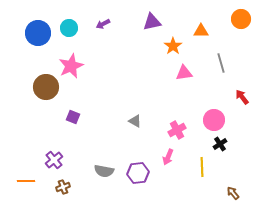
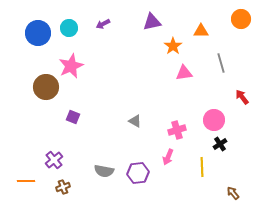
pink cross: rotated 12 degrees clockwise
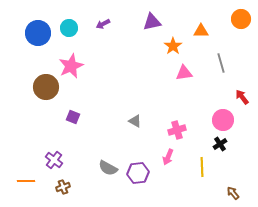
pink circle: moved 9 px right
purple cross: rotated 12 degrees counterclockwise
gray semicircle: moved 4 px right, 3 px up; rotated 18 degrees clockwise
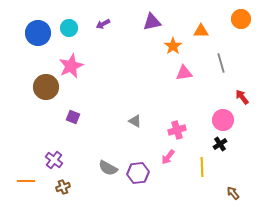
pink arrow: rotated 14 degrees clockwise
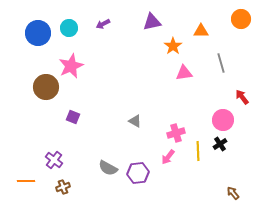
pink cross: moved 1 px left, 3 px down
yellow line: moved 4 px left, 16 px up
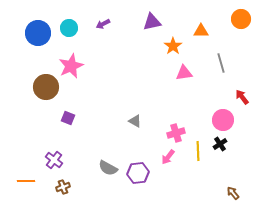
purple square: moved 5 px left, 1 px down
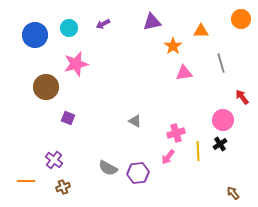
blue circle: moved 3 px left, 2 px down
pink star: moved 5 px right, 2 px up; rotated 10 degrees clockwise
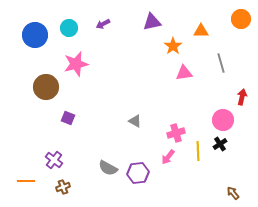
red arrow: rotated 49 degrees clockwise
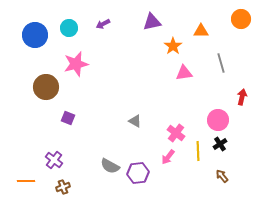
pink circle: moved 5 px left
pink cross: rotated 36 degrees counterclockwise
gray semicircle: moved 2 px right, 2 px up
brown arrow: moved 11 px left, 17 px up
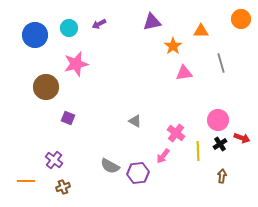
purple arrow: moved 4 px left
red arrow: moved 41 px down; rotated 98 degrees clockwise
pink arrow: moved 5 px left, 1 px up
brown arrow: rotated 48 degrees clockwise
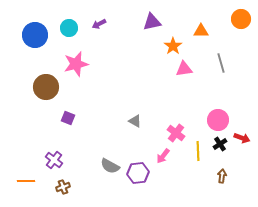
pink triangle: moved 4 px up
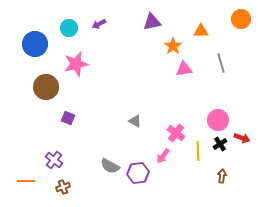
blue circle: moved 9 px down
